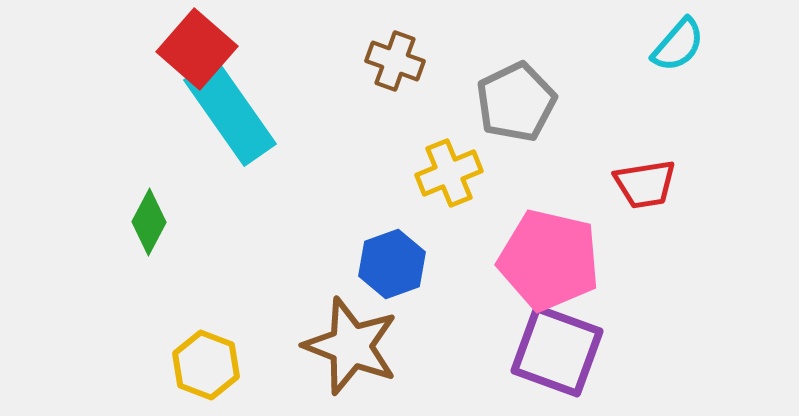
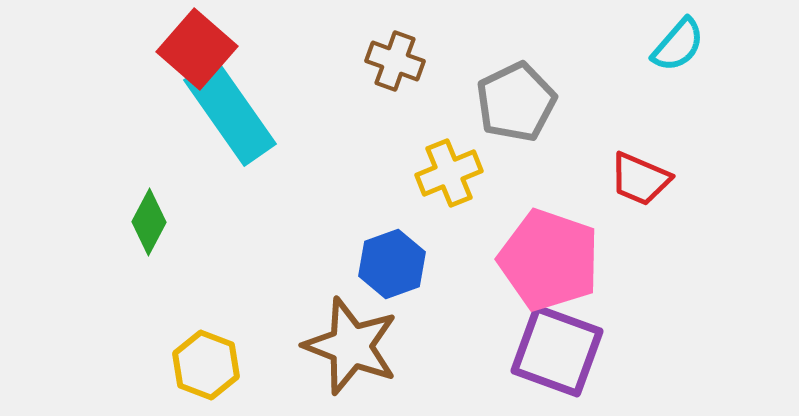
red trapezoid: moved 5 px left, 5 px up; rotated 32 degrees clockwise
pink pentagon: rotated 6 degrees clockwise
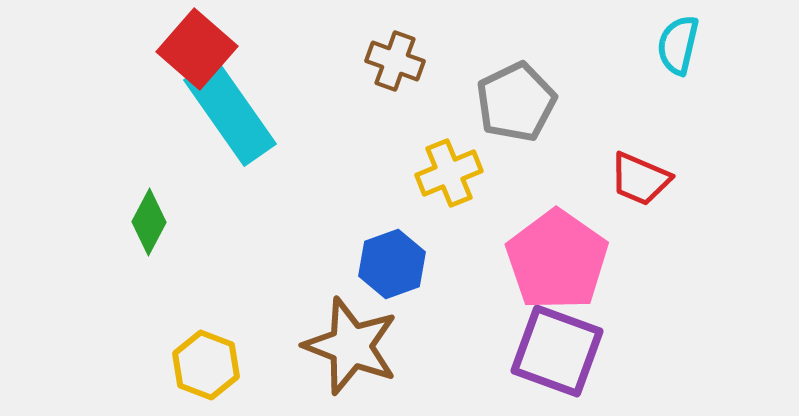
cyan semicircle: rotated 152 degrees clockwise
pink pentagon: moved 8 px right; rotated 16 degrees clockwise
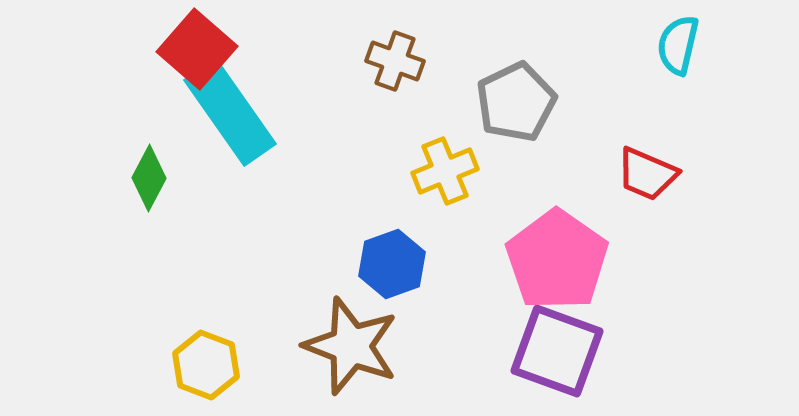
yellow cross: moved 4 px left, 2 px up
red trapezoid: moved 7 px right, 5 px up
green diamond: moved 44 px up
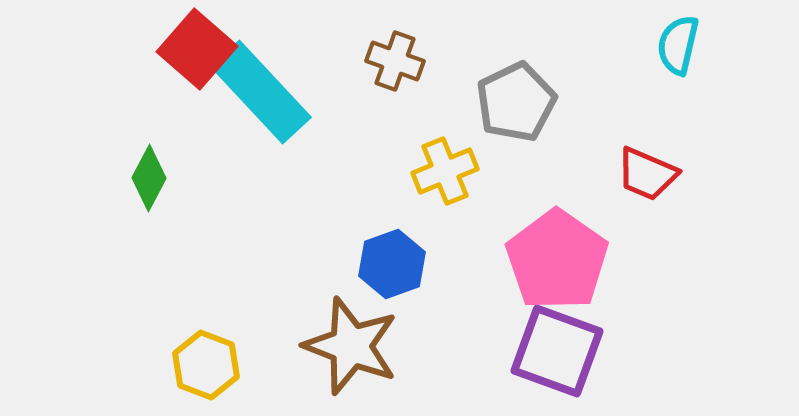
cyan rectangle: moved 31 px right, 20 px up; rotated 8 degrees counterclockwise
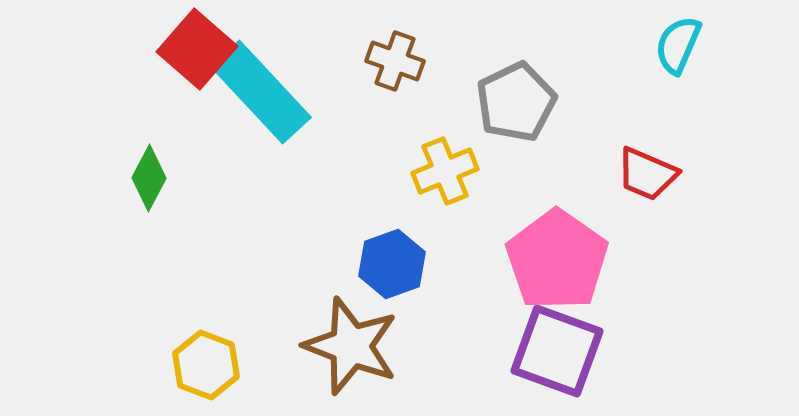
cyan semicircle: rotated 10 degrees clockwise
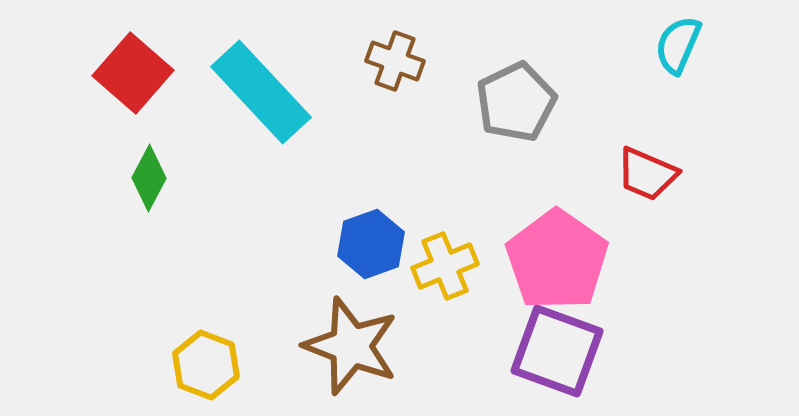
red square: moved 64 px left, 24 px down
yellow cross: moved 95 px down
blue hexagon: moved 21 px left, 20 px up
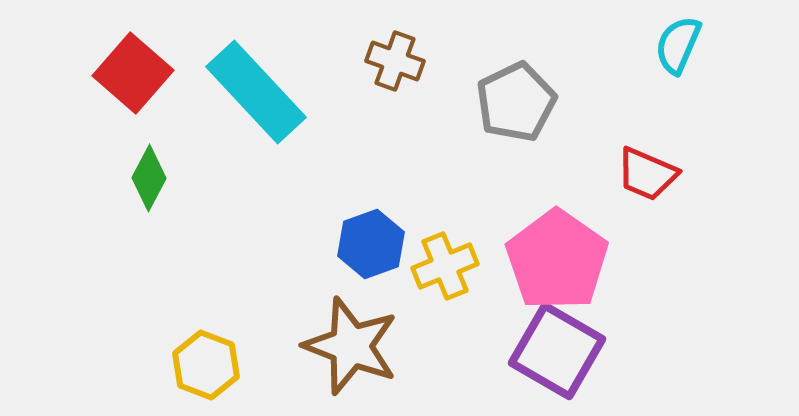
cyan rectangle: moved 5 px left
purple square: rotated 10 degrees clockwise
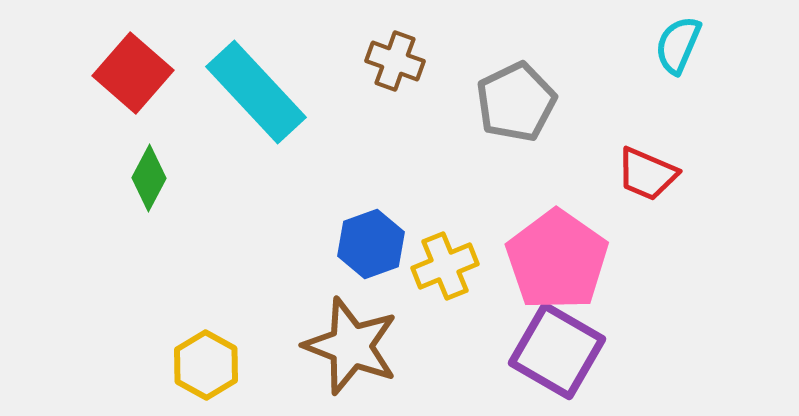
yellow hexagon: rotated 8 degrees clockwise
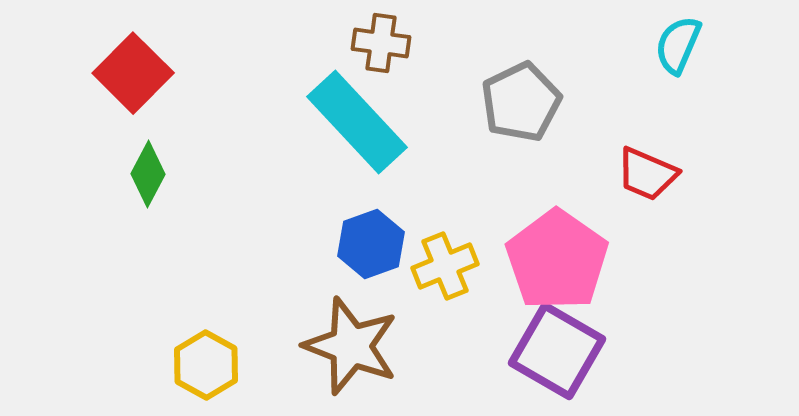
brown cross: moved 14 px left, 18 px up; rotated 12 degrees counterclockwise
red square: rotated 4 degrees clockwise
cyan rectangle: moved 101 px right, 30 px down
gray pentagon: moved 5 px right
green diamond: moved 1 px left, 4 px up
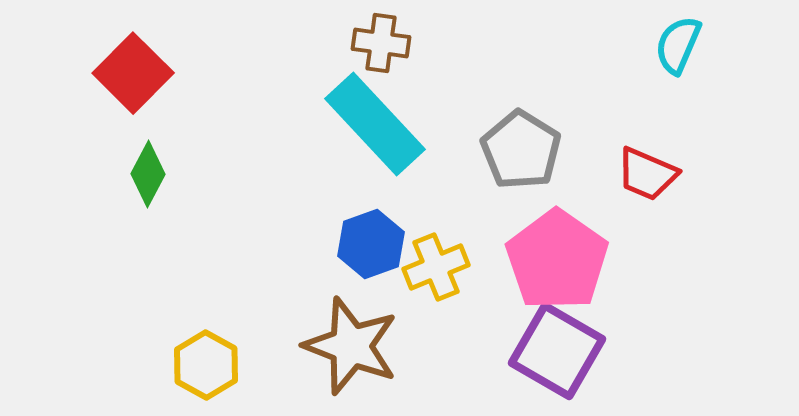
gray pentagon: moved 48 px down; rotated 14 degrees counterclockwise
cyan rectangle: moved 18 px right, 2 px down
yellow cross: moved 9 px left, 1 px down
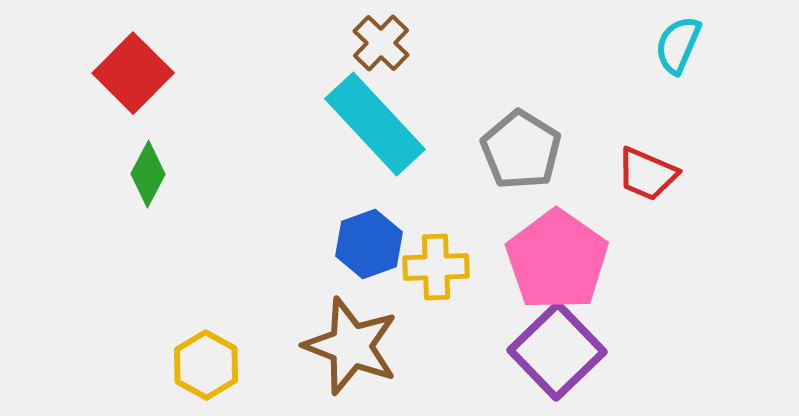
brown cross: rotated 36 degrees clockwise
blue hexagon: moved 2 px left
yellow cross: rotated 20 degrees clockwise
purple square: rotated 16 degrees clockwise
